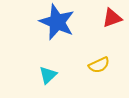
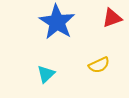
blue star: rotated 9 degrees clockwise
cyan triangle: moved 2 px left, 1 px up
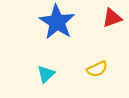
yellow semicircle: moved 2 px left, 4 px down
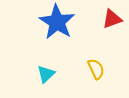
red triangle: moved 1 px down
yellow semicircle: moved 1 px left; rotated 90 degrees counterclockwise
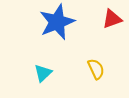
blue star: rotated 18 degrees clockwise
cyan triangle: moved 3 px left, 1 px up
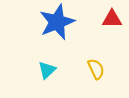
red triangle: rotated 20 degrees clockwise
cyan triangle: moved 4 px right, 3 px up
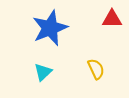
blue star: moved 7 px left, 6 px down
cyan triangle: moved 4 px left, 2 px down
